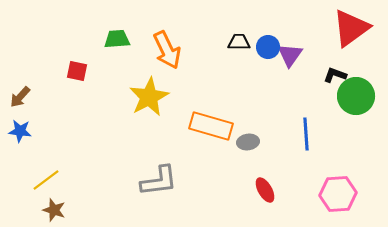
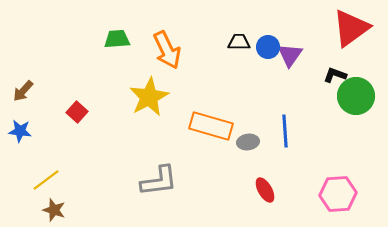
red square: moved 41 px down; rotated 30 degrees clockwise
brown arrow: moved 3 px right, 6 px up
blue line: moved 21 px left, 3 px up
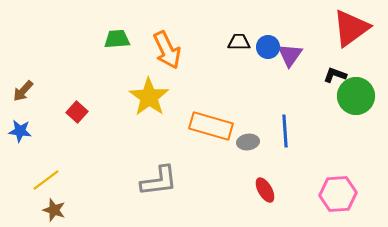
yellow star: rotated 9 degrees counterclockwise
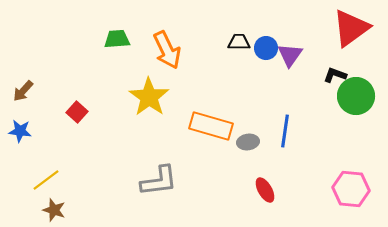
blue circle: moved 2 px left, 1 px down
blue line: rotated 12 degrees clockwise
pink hexagon: moved 13 px right, 5 px up; rotated 9 degrees clockwise
